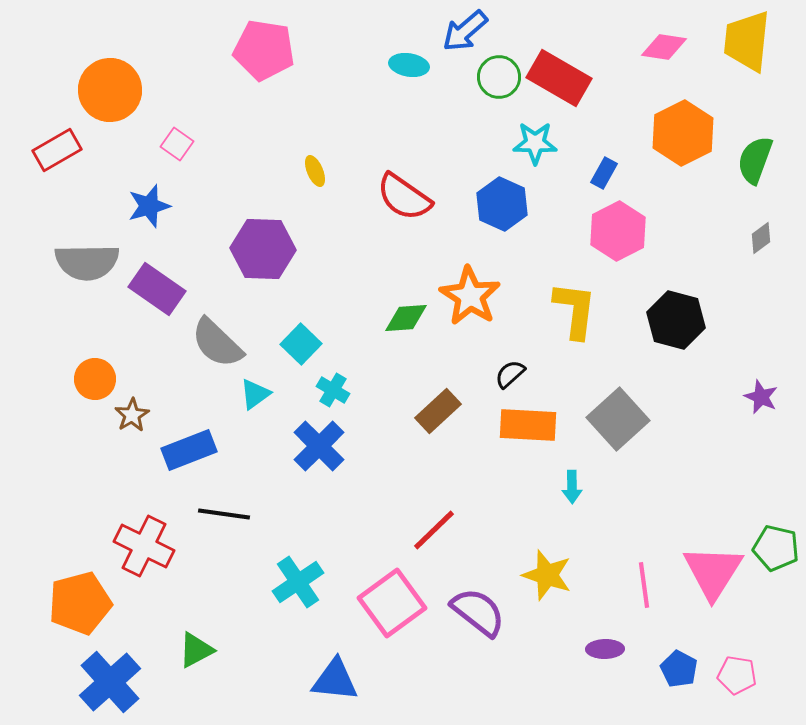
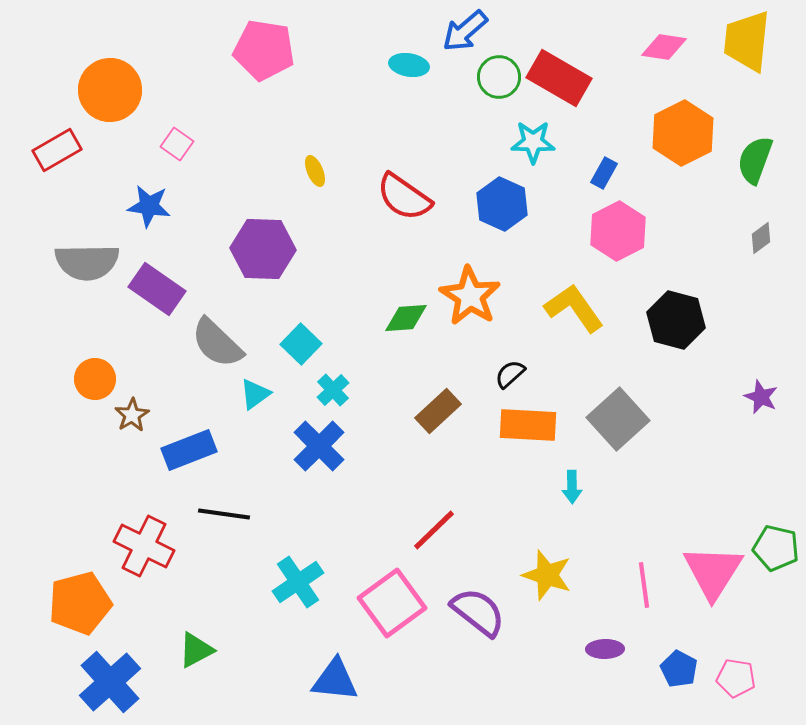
cyan star at (535, 143): moved 2 px left, 1 px up
blue star at (149, 206): rotated 24 degrees clockwise
yellow L-shape at (575, 310): moved 1 px left, 2 px up; rotated 42 degrees counterclockwise
cyan cross at (333, 390): rotated 16 degrees clockwise
pink pentagon at (737, 675): moved 1 px left, 3 px down
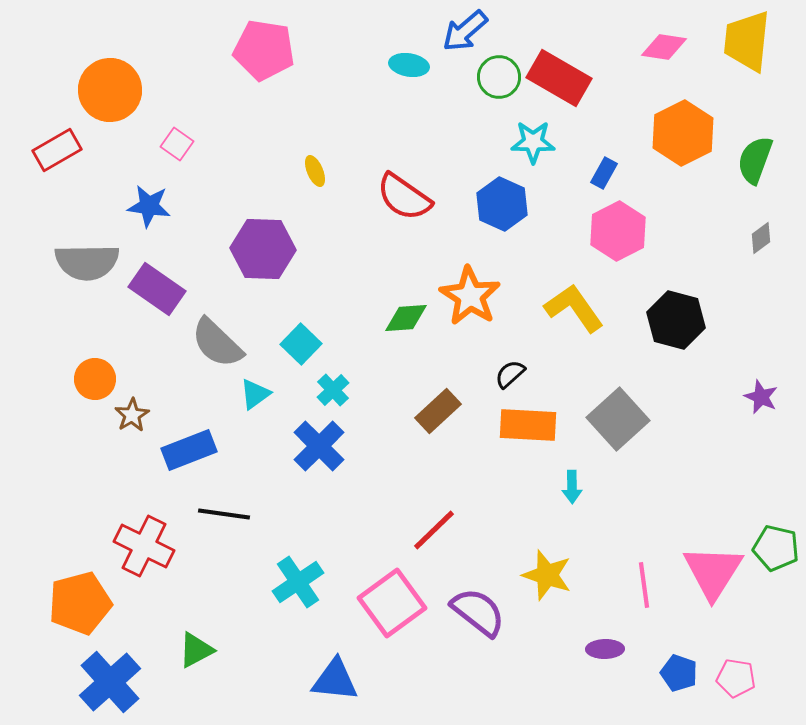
blue pentagon at (679, 669): moved 4 px down; rotated 9 degrees counterclockwise
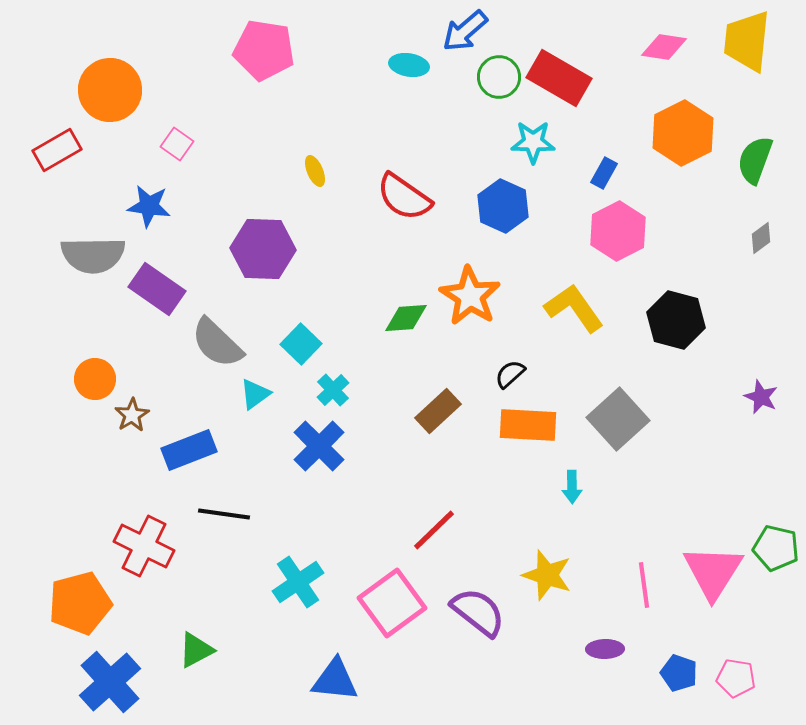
blue hexagon at (502, 204): moved 1 px right, 2 px down
gray semicircle at (87, 262): moved 6 px right, 7 px up
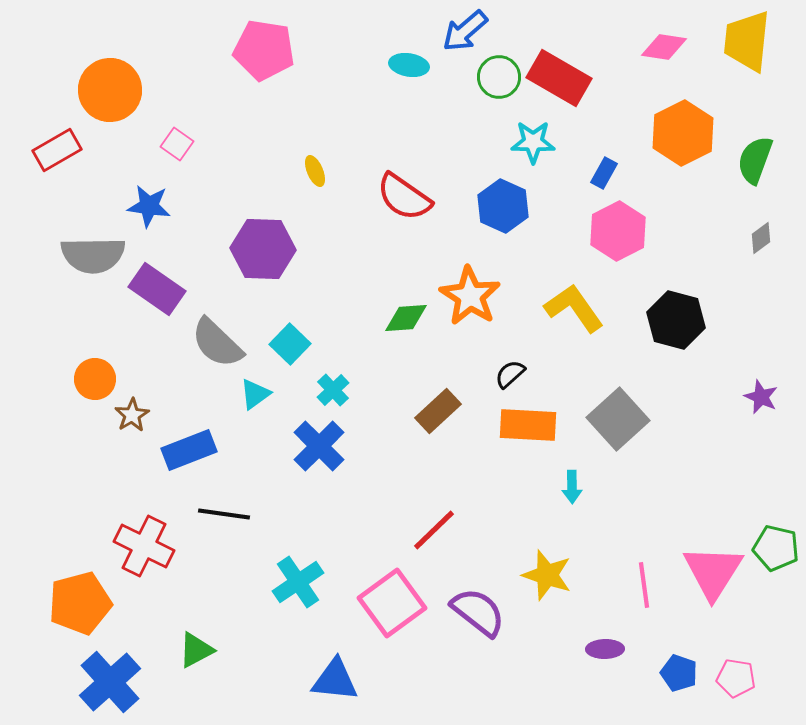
cyan square at (301, 344): moved 11 px left
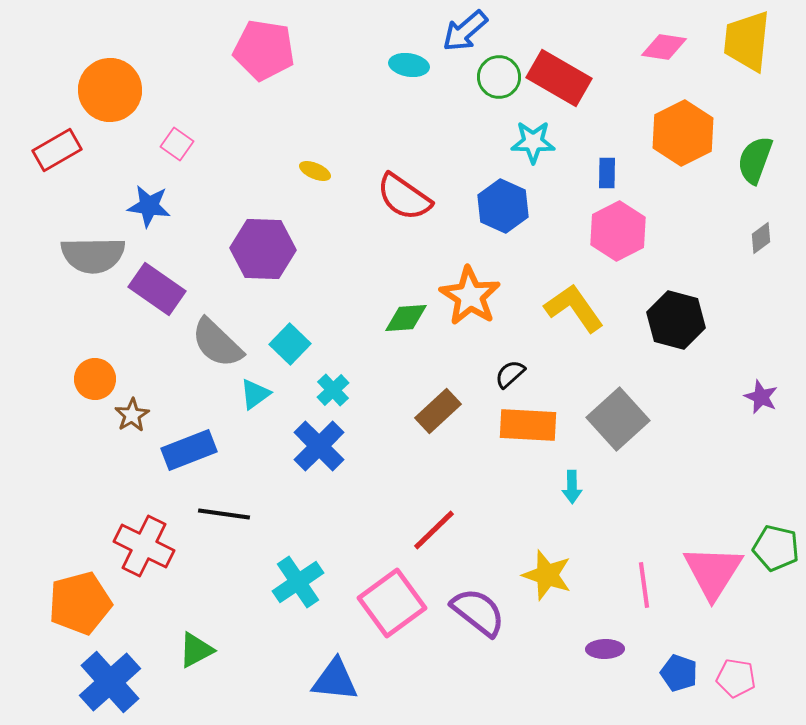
yellow ellipse at (315, 171): rotated 44 degrees counterclockwise
blue rectangle at (604, 173): moved 3 px right; rotated 28 degrees counterclockwise
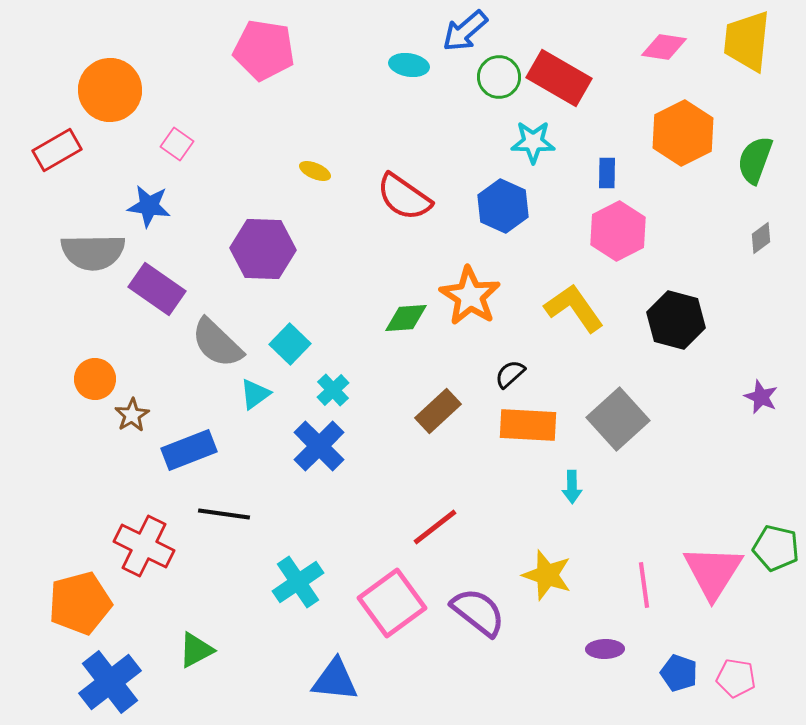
gray semicircle at (93, 255): moved 3 px up
red line at (434, 530): moved 1 px right, 3 px up; rotated 6 degrees clockwise
blue cross at (110, 682): rotated 4 degrees clockwise
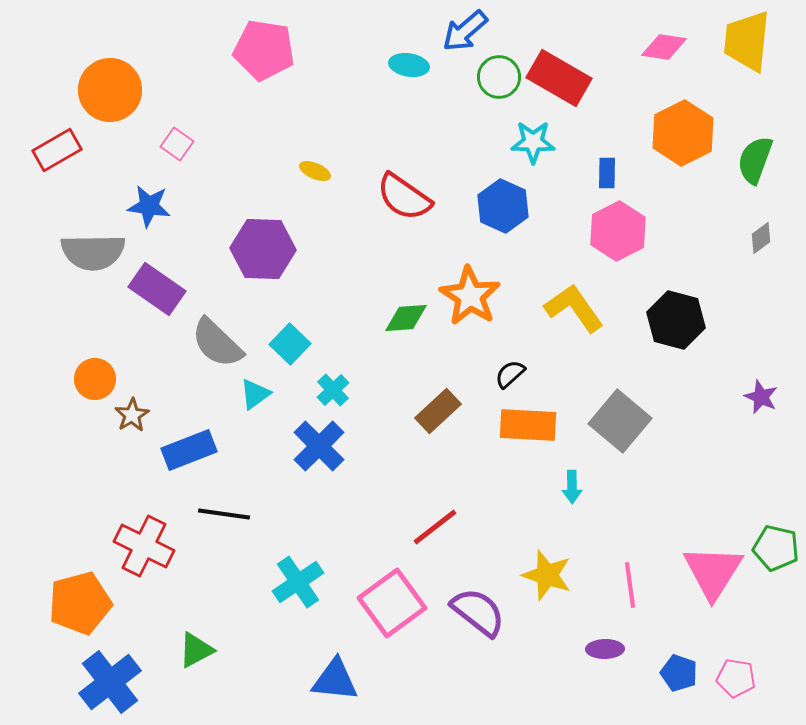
gray square at (618, 419): moved 2 px right, 2 px down; rotated 8 degrees counterclockwise
pink line at (644, 585): moved 14 px left
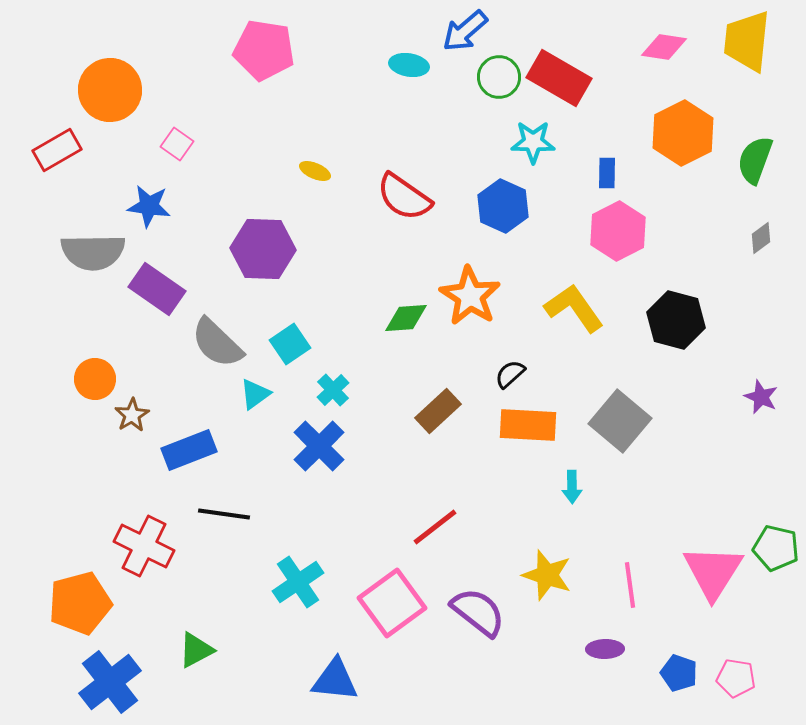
cyan square at (290, 344): rotated 12 degrees clockwise
